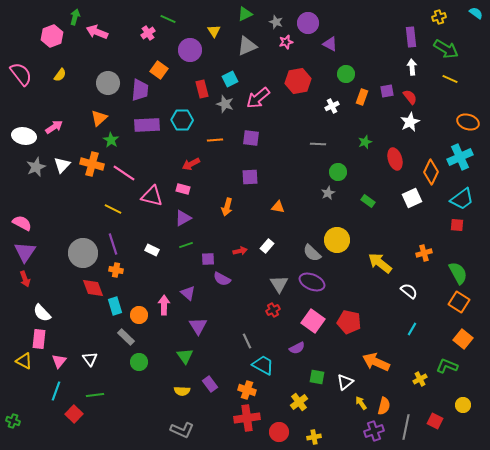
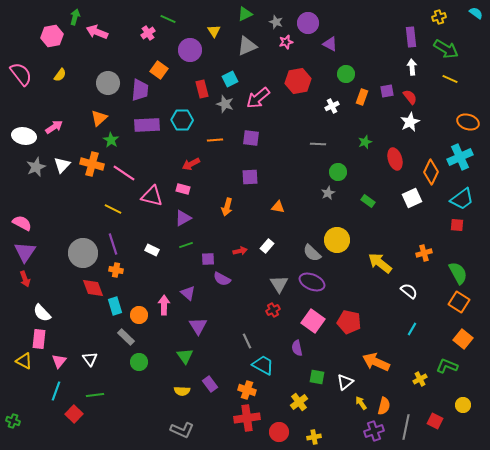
pink hexagon at (52, 36): rotated 10 degrees clockwise
purple semicircle at (297, 348): rotated 105 degrees clockwise
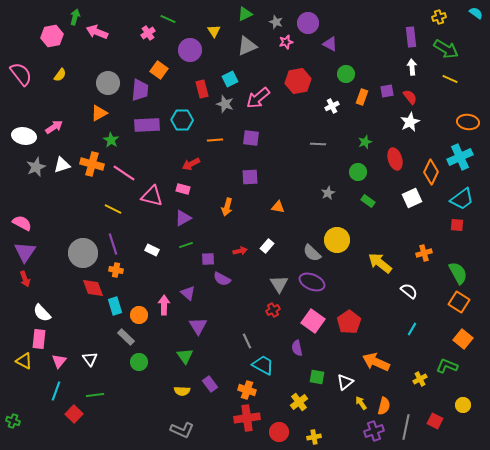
orange triangle at (99, 118): moved 5 px up; rotated 12 degrees clockwise
orange ellipse at (468, 122): rotated 10 degrees counterclockwise
white triangle at (62, 165): rotated 30 degrees clockwise
green circle at (338, 172): moved 20 px right
red pentagon at (349, 322): rotated 25 degrees clockwise
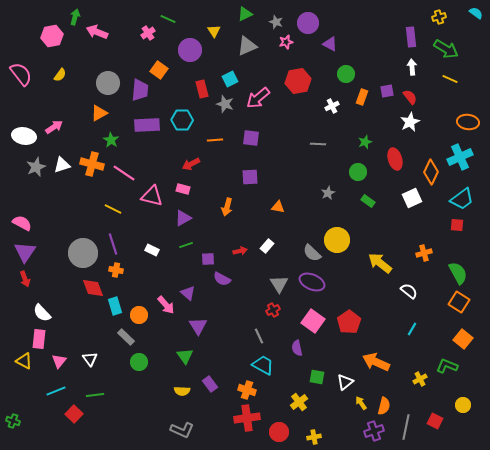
pink arrow at (164, 305): moved 2 px right; rotated 138 degrees clockwise
gray line at (247, 341): moved 12 px right, 5 px up
cyan line at (56, 391): rotated 48 degrees clockwise
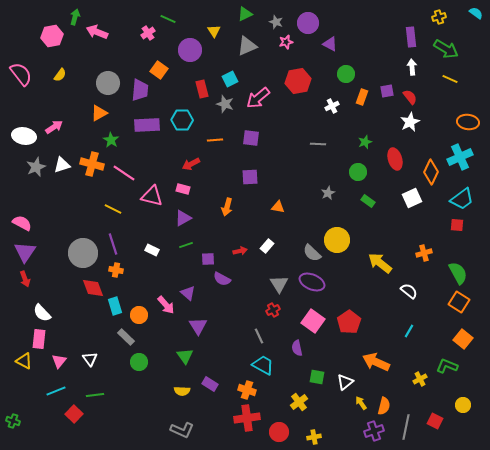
cyan line at (412, 329): moved 3 px left, 2 px down
purple rectangle at (210, 384): rotated 21 degrees counterclockwise
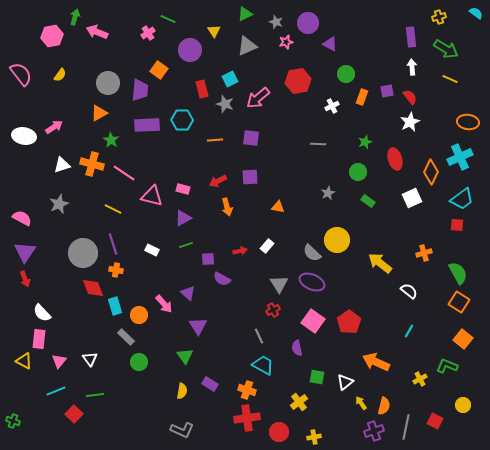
red arrow at (191, 164): moved 27 px right, 17 px down
gray star at (36, 167): moved 23 px right, 37 px down
orange arrow at (227, 207): rotated 30 degrees counterclockwise
pink semicircle at (22, 223): moved 5 px up
pink arrow at (166, 305): moved 2 px left, 1 px up
yellow semicircle at (182, 391): rotated 84 degrees counterclockwise
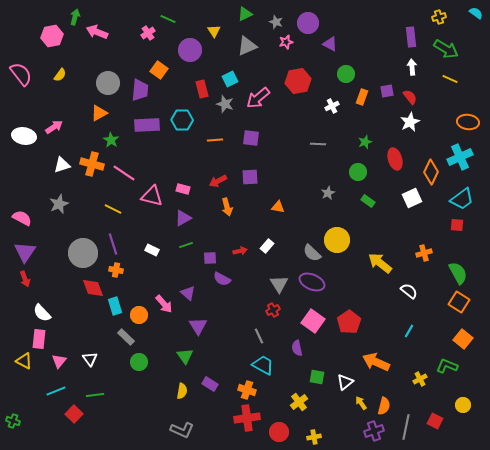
purple square at (208, 259): moved 2 px right, 1 px up
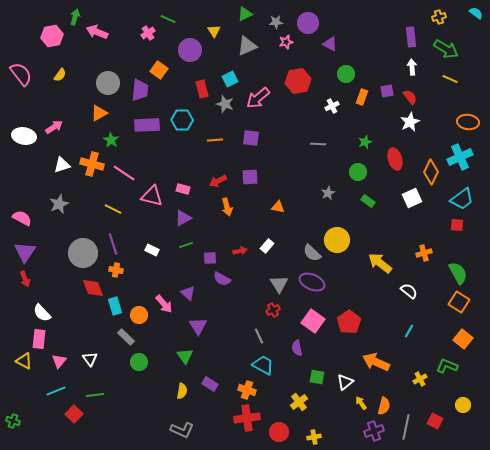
gray star at (276, 22): rotated 24 degrees counterclockwise
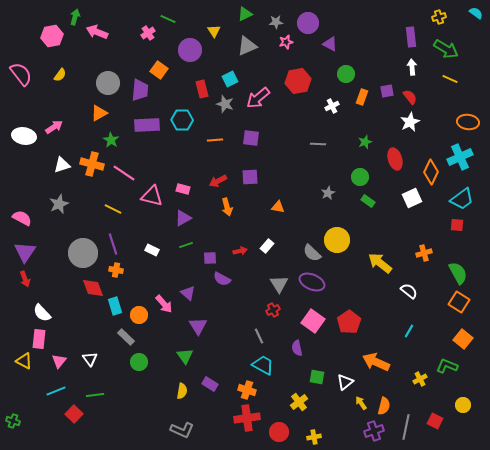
green circle at (358, 172): moved 2 px right, 5 px down
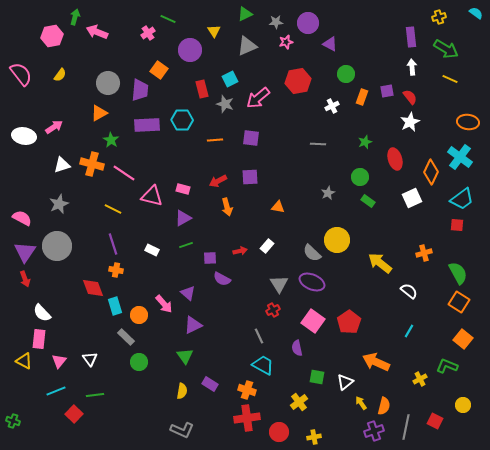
cyan cross at (460, 157): rotated 30 degrees counterclockwise
gray circle at (83, 253): moved 26 px left, 7 px up
purple triangle at (198, 326): moved 5 px left, 1 px up; rotated 36 degrees clockwise
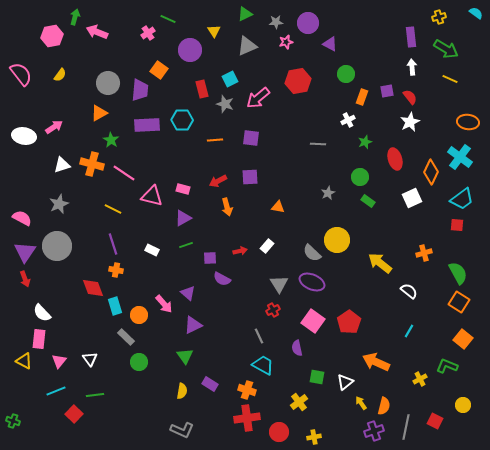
white cross at (332, 106): moved 16 px right, 14 px down
